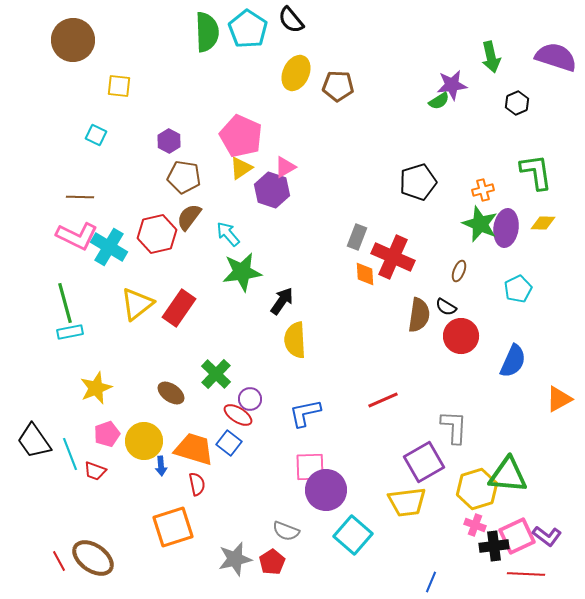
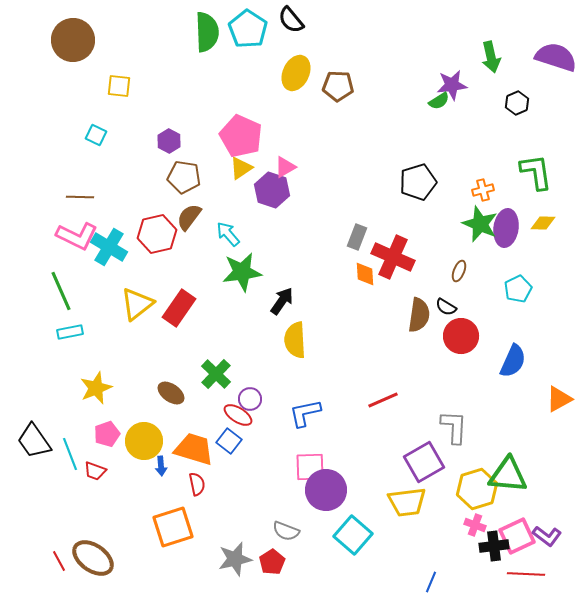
green line at (65, 303): moved 4 px left, 12 px up; rotated 9 degrees counterclockwise
blue square at (229, 443): moved 2 px up
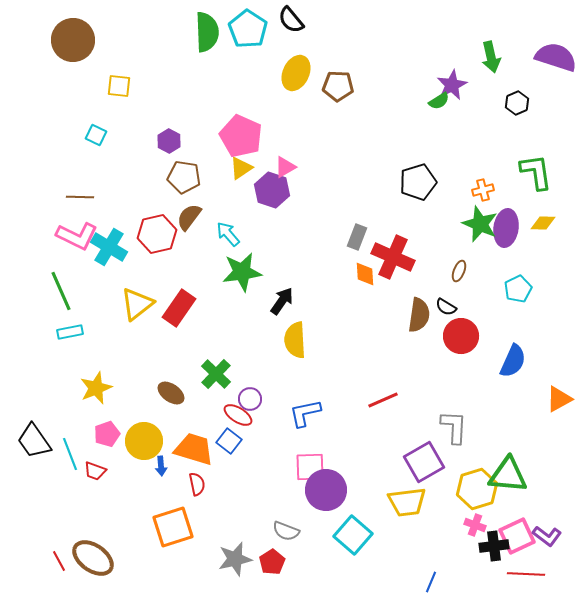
purple star at (452, 85): rotated 20 degrees counterclockwise
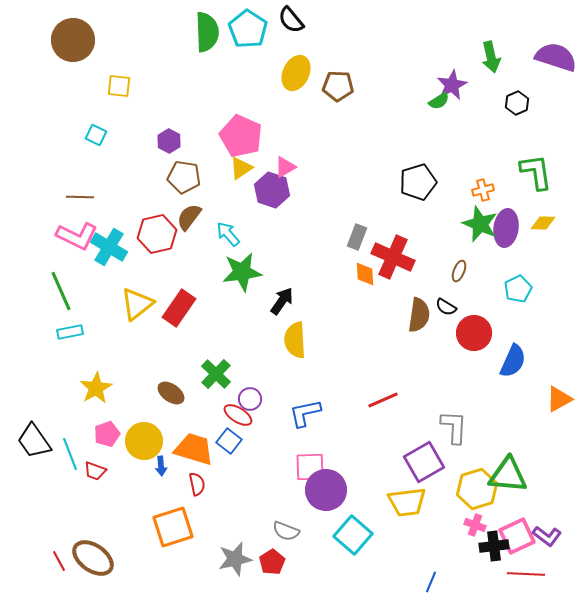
red circle at (461, 336): moved 13 px right, 3 px up
yellow star at (96, 388): rotated 8 degrees counterclockwise
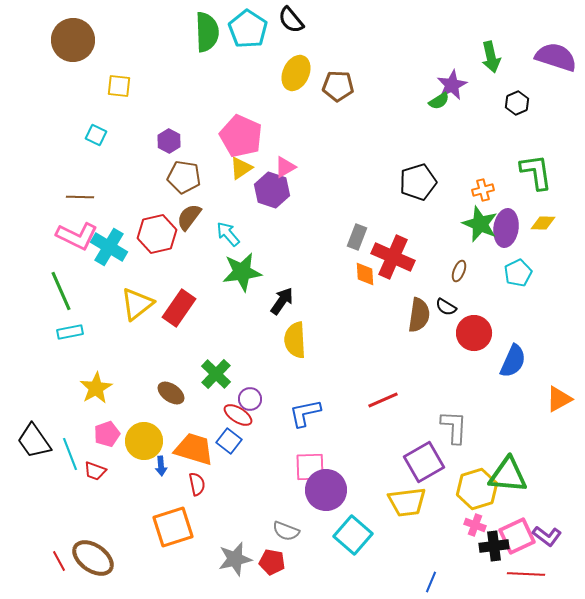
cyan pentagon at (518, 289): moved 16 px up
red pentagon at (272, 562): rotated 30 degrees counterclockwise
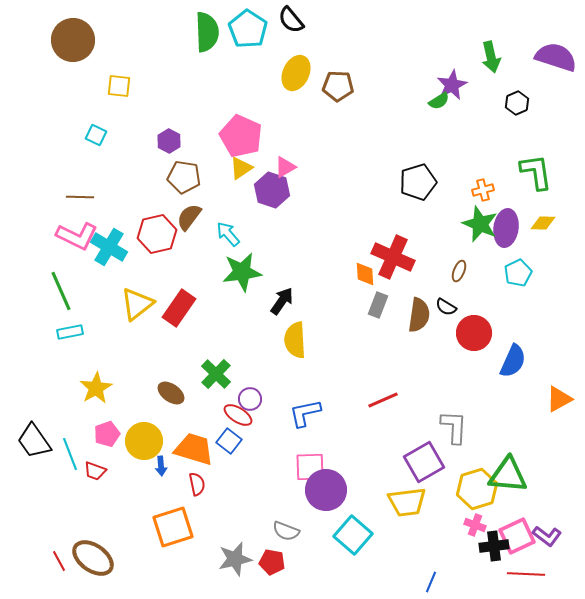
gray rectangle at (357, 237): moved 21 px right, 68 px down
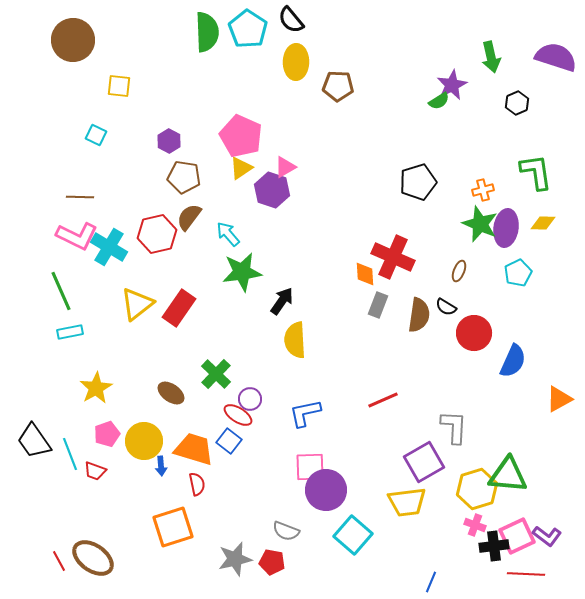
yellow ellipse at (296, 73): moved 11 px up; rotated 24 degrees counterclockwise
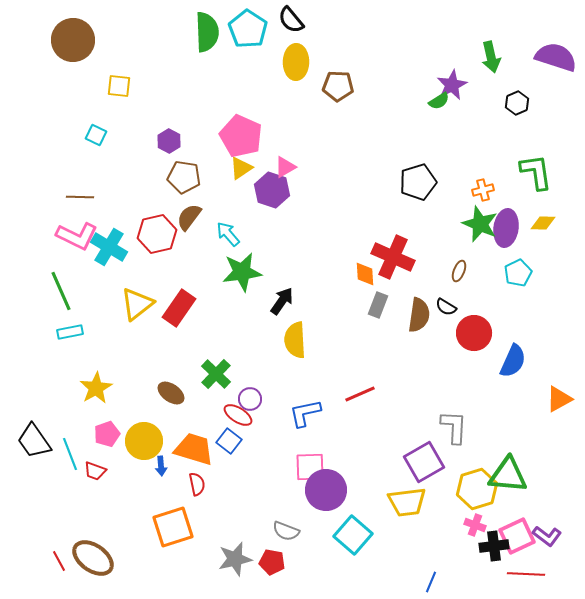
red line at (383, 400): moved 23 px left, 6 px up
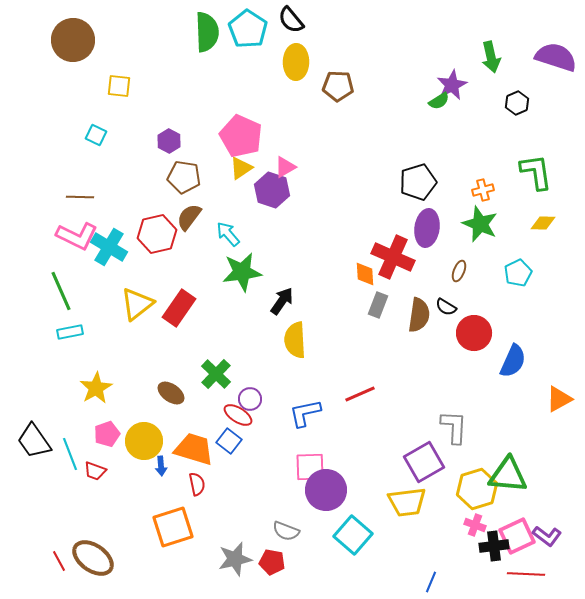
purple ellipse at (506, 228): moved 79 px left
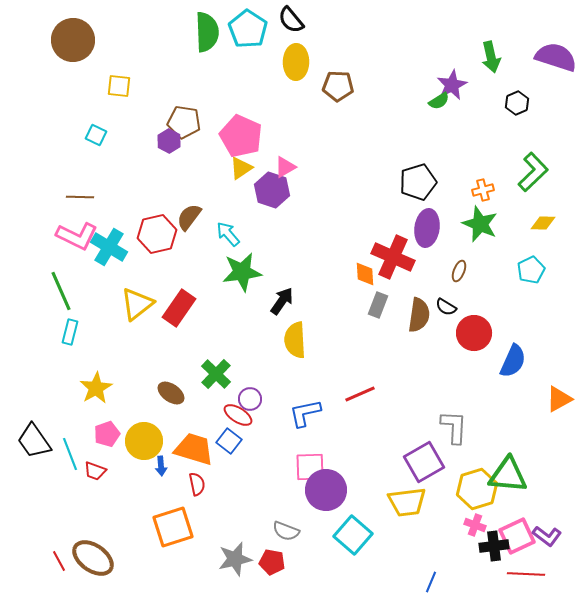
green L-shape at (536, 172): moved 3 px left; rotated 54 degrees clockwise
brown pentagon at (184, 177): moved 55 px up
cyan pentagon at (518, 273): moved 13 px right, 3 px up
cyan rectangle at (70, 332): rotated 65 degrees counterclockwise
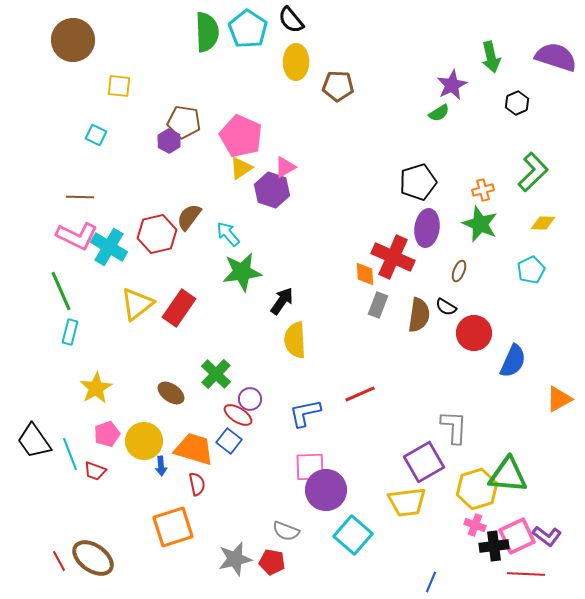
green semicircle at (439, 101): moved 12 px down
